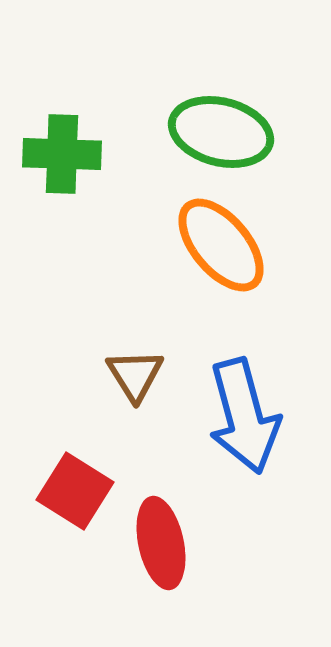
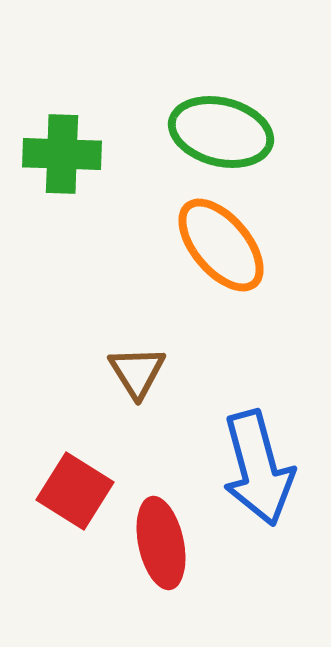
brown triangle: moved 2 px right, 3 px up
blue arrow: moved 14 px right, 52 px down
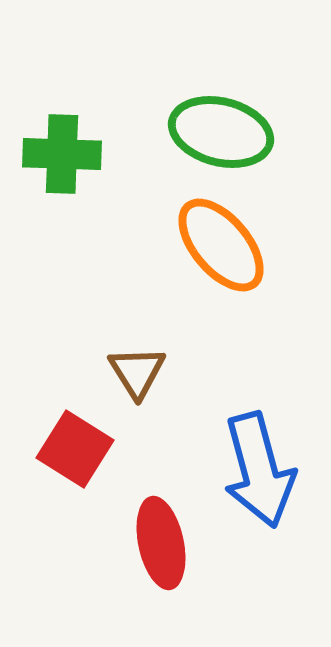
blue arrow: moved 1 px right, 2 px down
red square: moved 42 px up
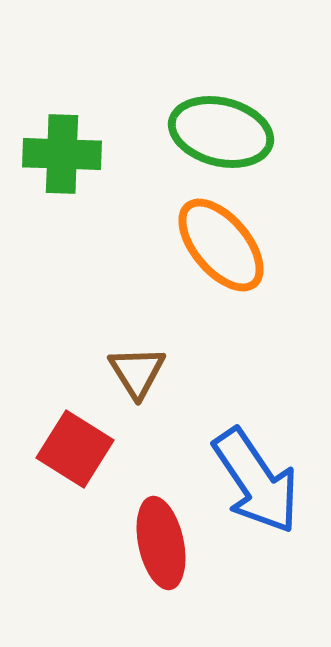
blue arrow: moved 3 px left, 11 px down; rotated 19 degrees counterclockwise
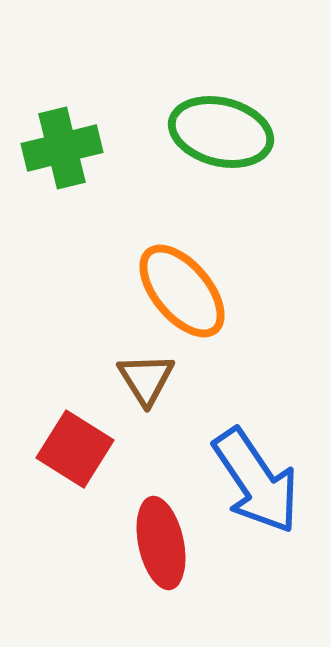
green cross: moved 6 px up; rotated 16 degrees counterclockwise
orange ellipse: moved 39 px left, 46 px down
brown triangle: moved 9 px right, 7 px down
